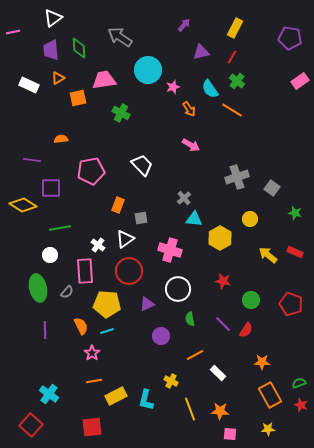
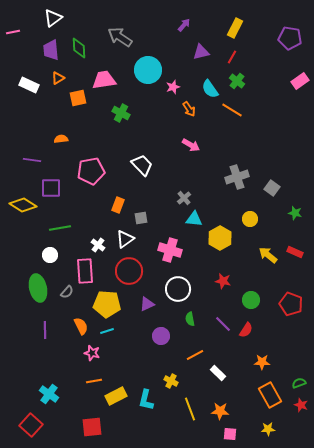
pink star at (92, 353): rotated 21 degrees counterclockwise
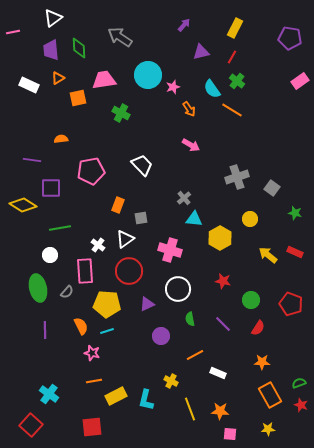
cyan circle at (148, 70): moved 5 px down
cyan semicircle at (210, 89): moved 2 px right
red semicircle at (246, 330): moved 12 px right, 2 px up
white rectangle at (218, 373): rotated 21 degrees counterclockwise
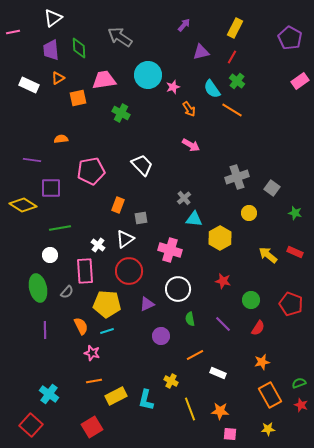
purple pentagon at (290, 38): rotated 20 degrees clockwise
yellow circle at (250, 219): moved 1 px left, 6 px up
orange star at (262, 362): rotated 14 degrees counterclockwise
red square at (92, 427): rotated 25 degrees counterclockwise
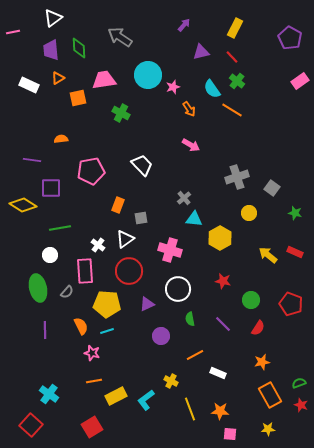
red line at (232, 57): rotated 72 degrees counterclockwise
cyan L-shape at (146, 400): rotated 40 degrees clockwise
